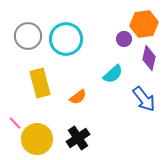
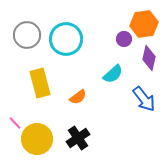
gray circle: moved 1 px left, 1 px up
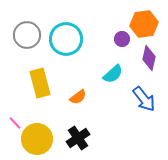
purple circle: moved 2 px left
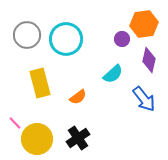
purple diamond: moved 2 px down
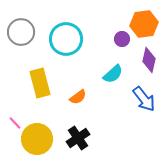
gray circle: moved 6 px left, 3 px up
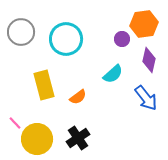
yellow rectangle: moved 4 px right, 2 px down
blue arrow: moved 2 px right, 1 px up
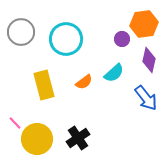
cyan semicircle: moved 1 px right, 1 px up
orange semicircle: moved 6 px right, 15 px up
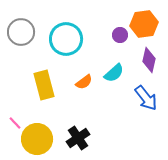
purple circle: moved 2 px left, 4 px up
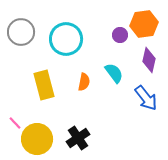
cyan semicircle: rotated 85 degrees counterclockwise
orange semicircle: rotated 42 degrees counterclockwise
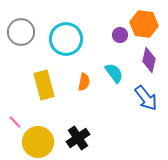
orange hexagon: rotated 16 degrees clockwise
pink line: moved 1 px up
yellow circle: moved 1 px right, 3 px down
